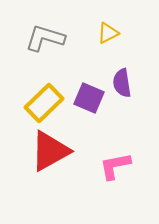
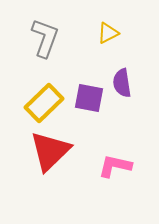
gray L-shape: rotated 93 degrees clockwise
purple square: rotated 12 degrees counterclockwise
red triangle: rotated 15 degrees counterclockwise
pink L-shape: rotated 24 degrees clockwise
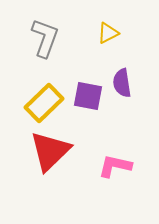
purple square: moved 1 px left, 2 px up
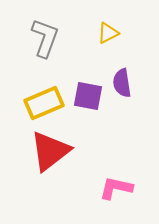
yellow rectangle: rotated 21 degrees clockwise
red triangle: rotated 6 degrees clockwise
pink L-shape: moved 1 px right, 22 px down
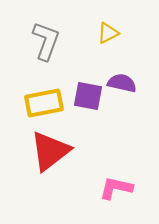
gray L-shape: moved 1 px right, 3 px down
purple semicircle: rotated 112 degrees clockwise
yellow rectangle: rotated 12 degrees clockwise
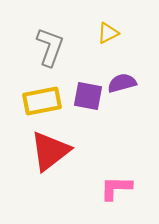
gray L-shape: moved 4 px right, 6 px down
purple semicircle: rotated 28 degrees counterclockwise
yellow rectangle: moved 2 px left, 2 px up
pink L-shape: rotated 12 degrees counterclockwise
